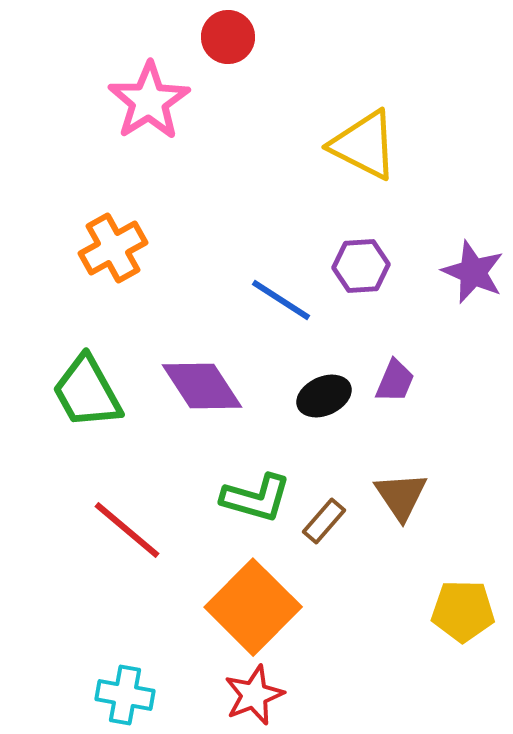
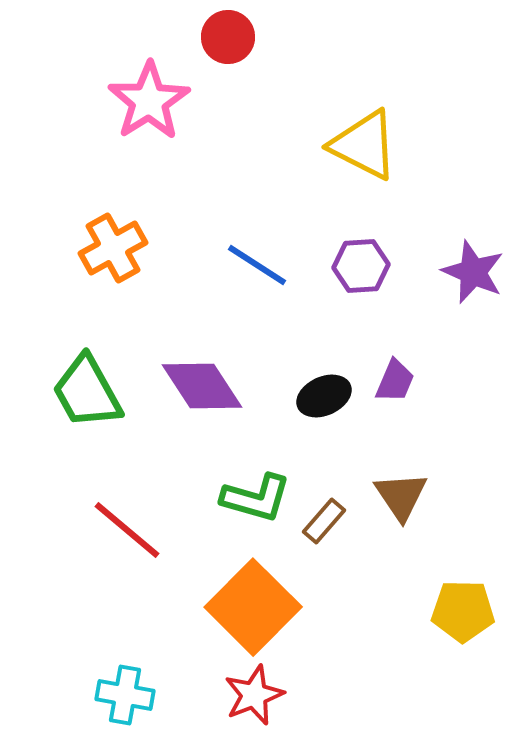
blue line: moved 24 px left, 35 px up
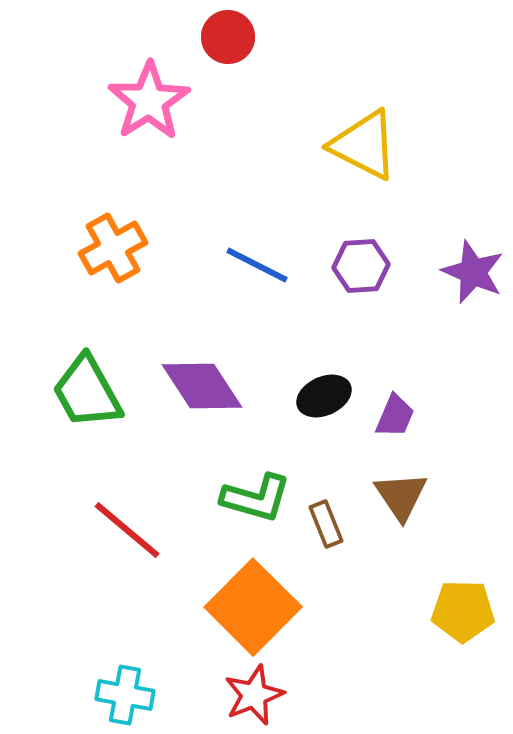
blue line: rotated 6 degrees counterclockwise
purple trapezoid: moved 35 px down
brown rectangle: moved 2 px right, 3 px down; rotated 63 degrees counterclockwise
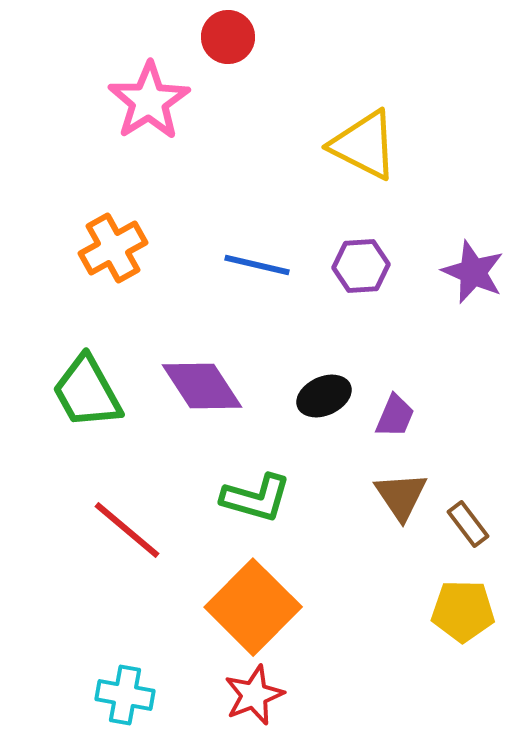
blue line: rotated 14 degrees counterclockwise
brown rectangle: moved 142 px right; rotated 15 degrees counterclockwise
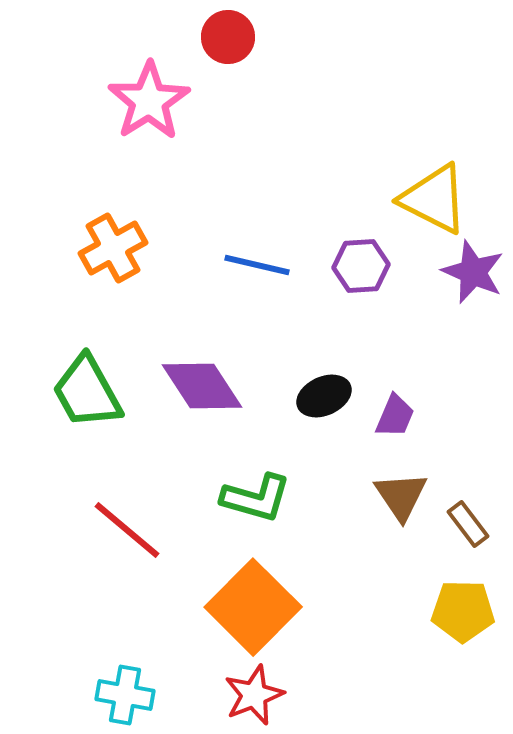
yellow triangle: moved 70 px right, 54 px down
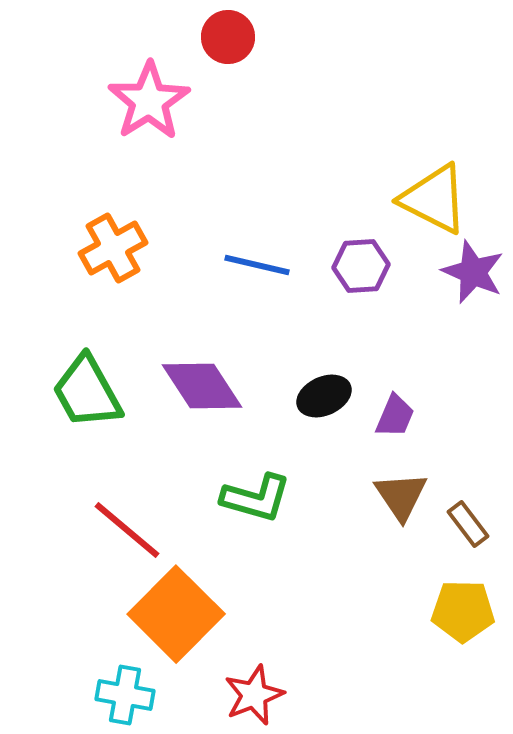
orange square: moved 77 px left, 7 px down
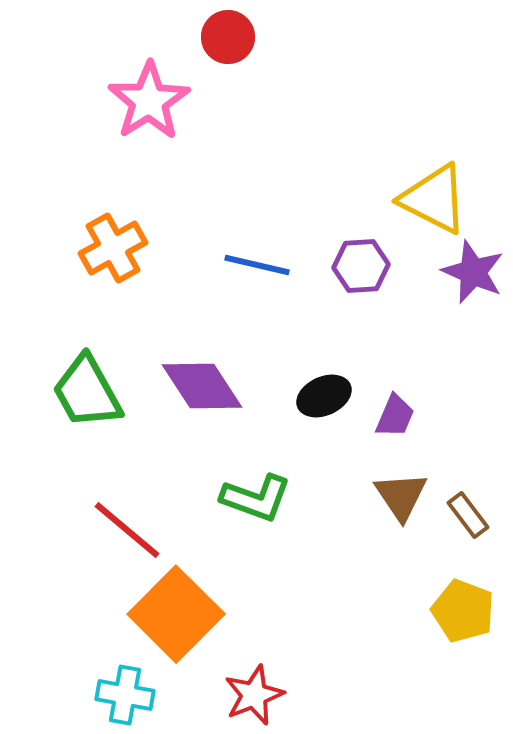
green L-shape: rotated 4 degrees clockwise
brown rectangle: moved 9 px up
yellow pentagon: rotated 20 degrees clockwise
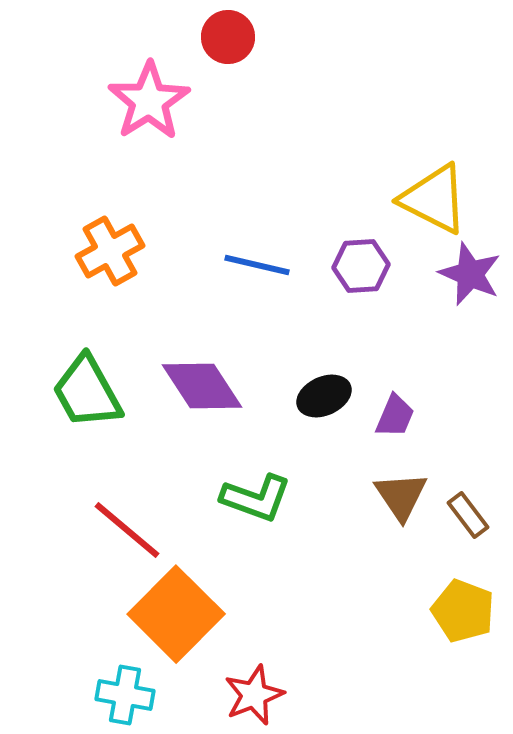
orange cross: moved 3 px left, 3 px down
purple star: moved 3 px left, 2 px down
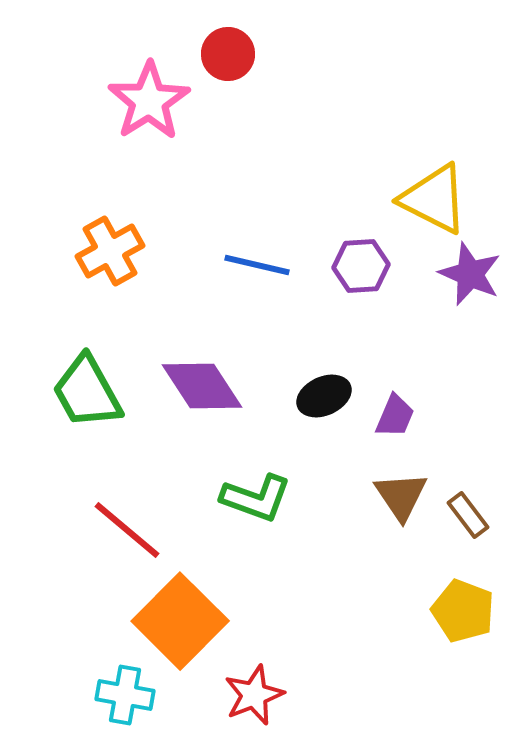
red circle: moved 17 px down
orange square: moved 4 px right, 7 px down
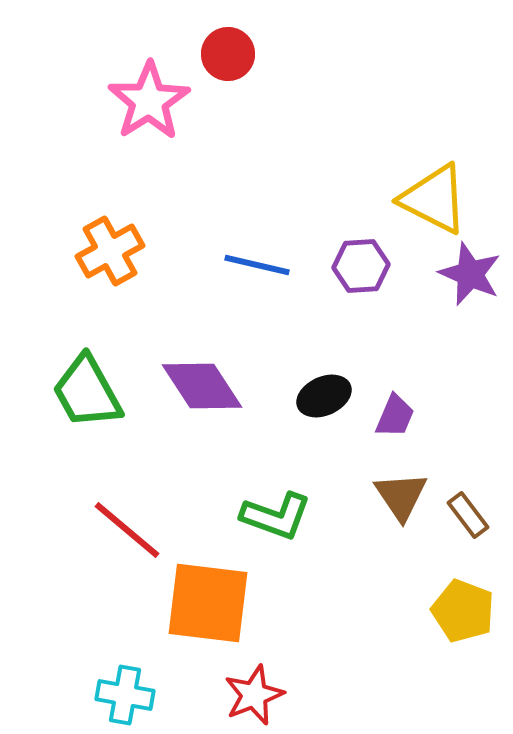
green L-shape: moved 20 px right, 18 px down
orange square: moved 28 px right, 18 px up; rotated 38 degrees counterclockwise
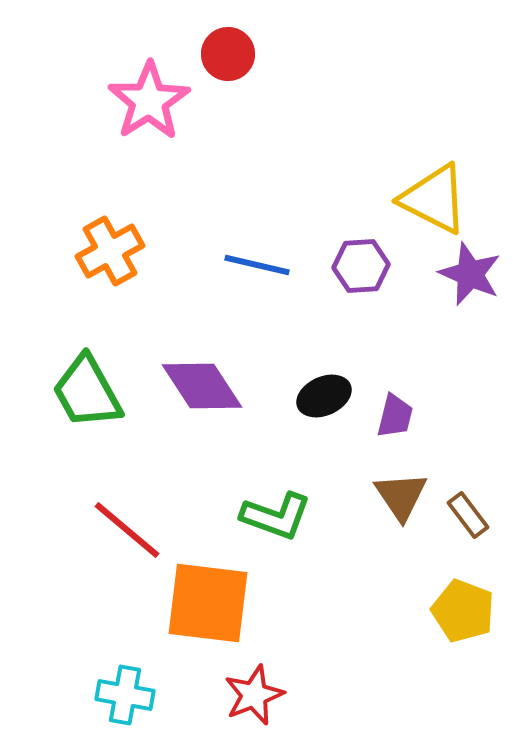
purple trapezoid: rotated 9 degrees counterclockwise
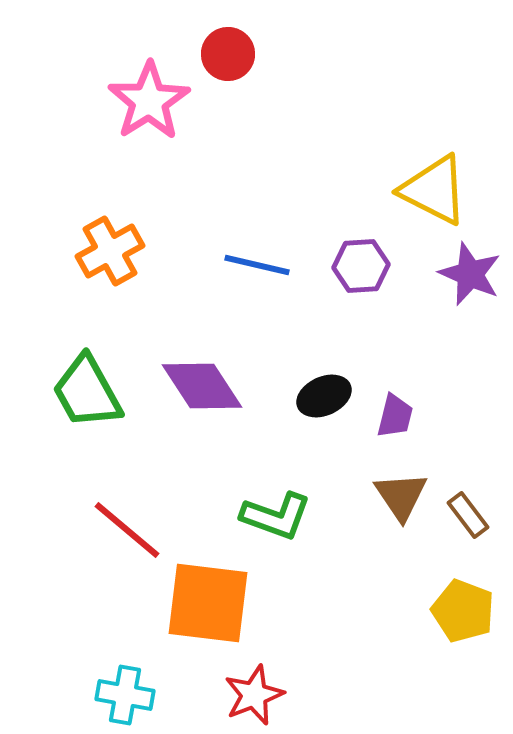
yellow triangle: moved 9 px up
